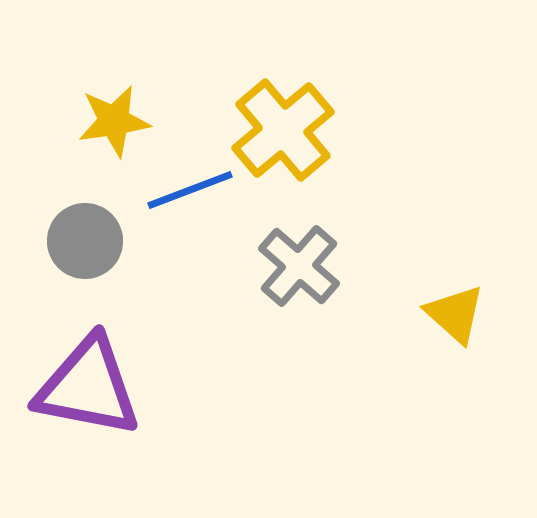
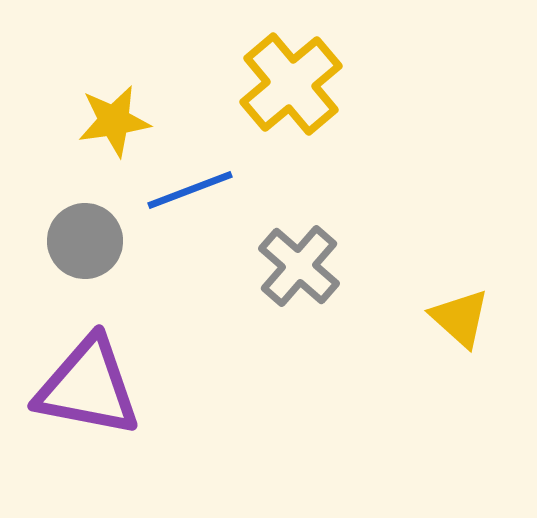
yellow cross: moved 8 px right, 46 px up
yellow triangle: moved 5 px right, 4 px down
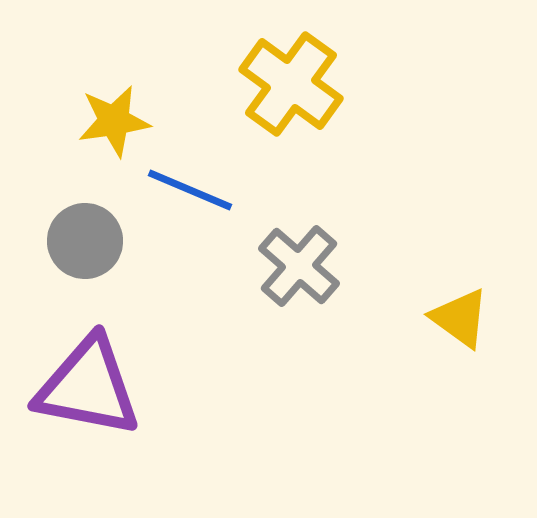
yellow cross: rotated 14 degrees counterclockwise
blue line: rotated 44 degrees clockwise
yellow triangle: rotated 6 degrees counterclockwise
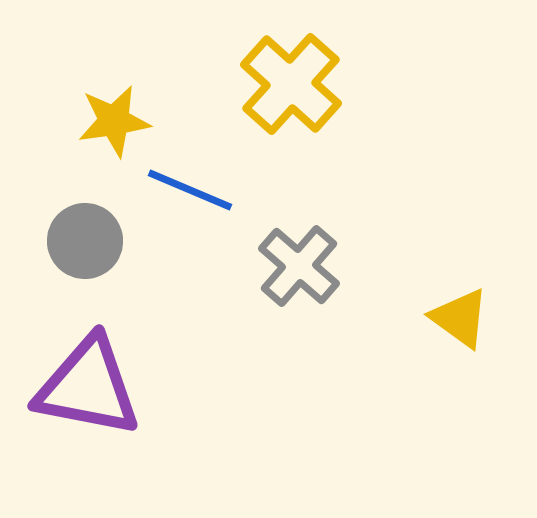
yellow cross: rotated 6 degrees clockwise
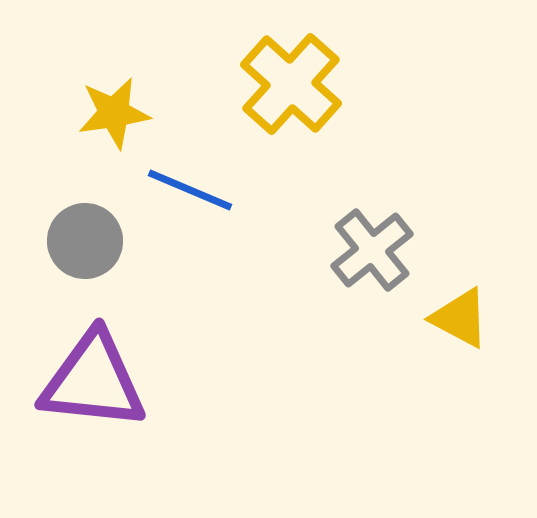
yellow star: moved 8 px up
gray cross: moved 73 px right, 16 px up; rotated 10 degrees clockwise
yellow triangle: rotated 8 degrees counterclockwise
purple triangle: moved 5 px right, 6 px up; rotated 5 degrees counterclockwise
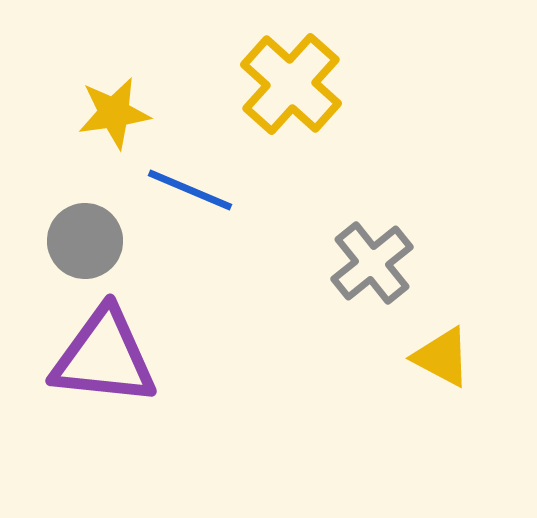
gray cross: moved 13 px down
yellow triangle: moved 18 px left, 39 px down
purple triangle: moved 11 px right, 24 px up
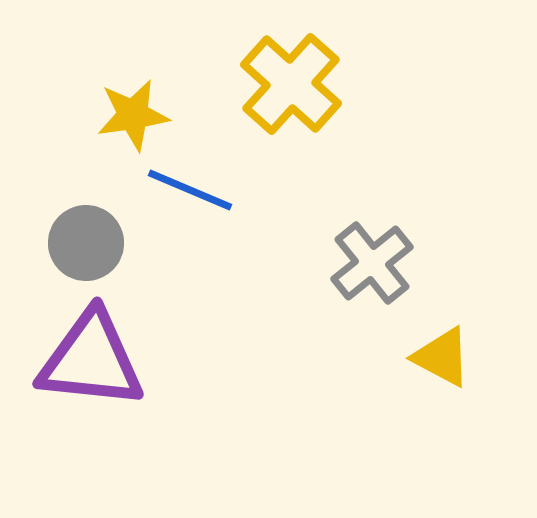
yellow star: moved 19 px right, 2 px down
gray circle: moved 1 px right, 2 px down
purple triangle: moved 13 px left, 3 px down
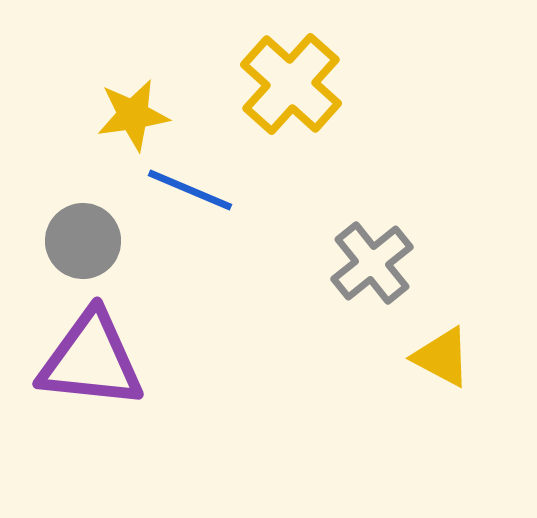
gray circle: moved 3 px left, 2 px up
